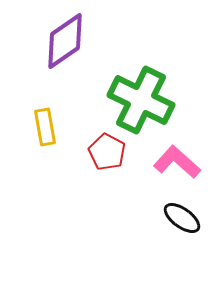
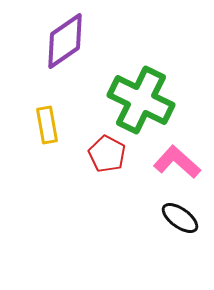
yellow rectangle: moved 2 px right, 2 px up
red pentagon: moved 2 px down
black ellipse: moved 2 px left
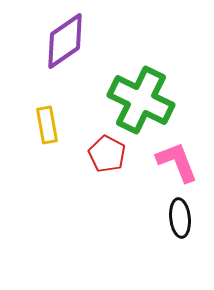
pink L-shape: rotated 27 degrees clockwise
black ellipse: rotated 48 degrees clockwise
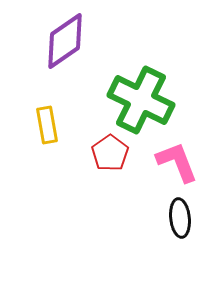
red pentagon: moved 3 px right, 1 px up; rotated 9 degrees clockwise
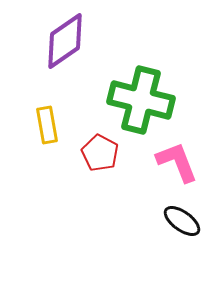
green cross: rotated 12 degrees counterclockwise
red pentagon: moved 10 px left; rotated 9 degrees counterclockwise
black ellipse: moved 2 px right, 3 px down; rotated 48 degrees counterclockwise
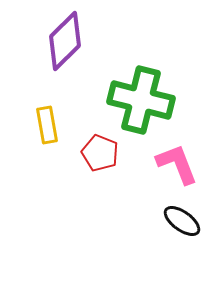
purple diamond: rotated 10 degrees counterclockwise
red pentagon: rotated 6 degrees counterclockwise
pink L-shape: moved 2 px down
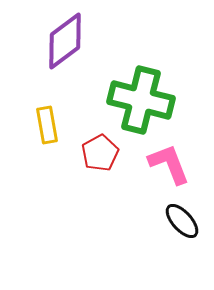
purple diamond: rotated 8 degrees clockwise
red pentagon: rotated 21 degrees clockwise
pink L-shape: moved 8 px left
black ellipse: rotated 12 degrees clockwise
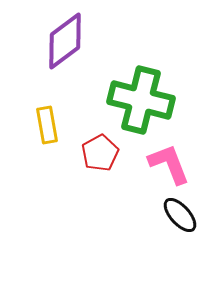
black ellipse: moved 2 px left, 6 px up
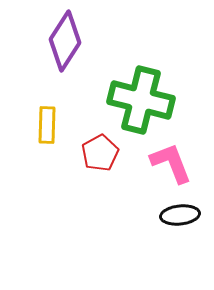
purple diamond: rotated 20 degrees counterclockwise
yellow rectangle: rotated 12 degrees clockwise
pink L-shape: moved 2 px right, 1 px up
black ellipse: rotated 54 degrees counterclockwise
